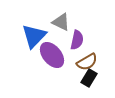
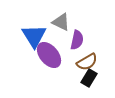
blue triangle: rotated 16 degrees counterclockwise
purple ellipse: moved 3 px left
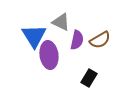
purple ellipse: rotated 32 degrees clockwise
brown semicircle: moved 13 px right, 22 px up
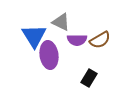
purple semicircle: rotated 78 degrees clockwise
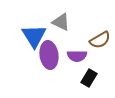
purple semicircle: moved 16 px down
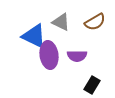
blue triangle: rotated 32 degrees counterclockwise
brown semicircle: moved 5 px left, 18 px up
black rectangle: moved 3 px right, 7 px down
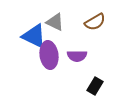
gray triangle: moved 6 px left
black rectangle: moved 3 px right, 1 px down
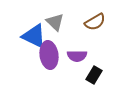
gray triangle: rotated 18 degrees clockwise
black rectangle: moved 1 px left, 11 px up
